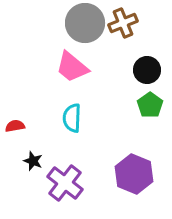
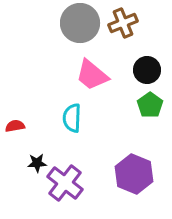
gray circle: moved 5 px left
pink trapezoid: moved 20 px right, 8 px down
black star: moved 4 px right, 2 px down; rotated 24 degrees counterclockwise
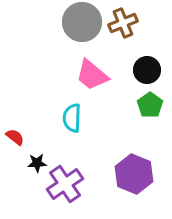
gray circle: moved 2 px right, 1 px up
red semicircle: moved 11 px down; rotated 48 degrees clockwise
purple cross: moved 1 px down; rotated 18 degrees clockwise
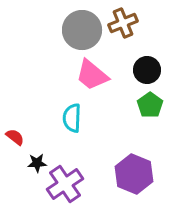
gray circle: moved 8 px down
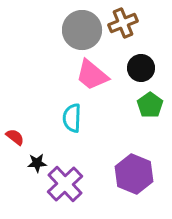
black circle: moved 6 px left, 2 px up
purple cross: rotated 9 degrees counterclockwise
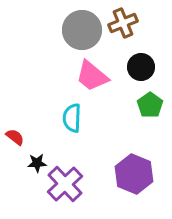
black circle: moved 1 px up
pink trapezoid: moved 1 px down
